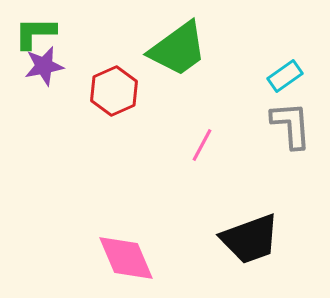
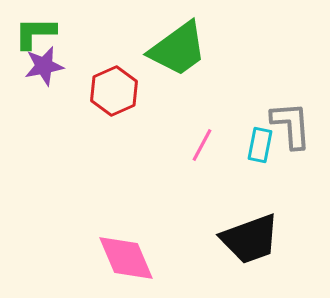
cyan rectangle: moved 25 px left, 69 px down; rotated 44 degrees counterclockwise
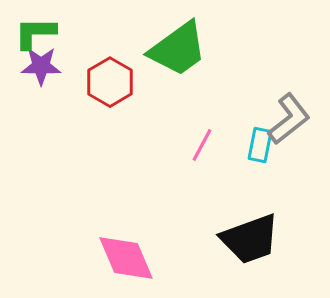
purple star: moved 3 px left; rotated 12 degrees clockwise
red hexagon: moved 4 px left, 9 px up; rotated 6 degrees counterclockwise
gray L-shape: moved 2 px left, 6 px up; rotated 56 degrees clockwise
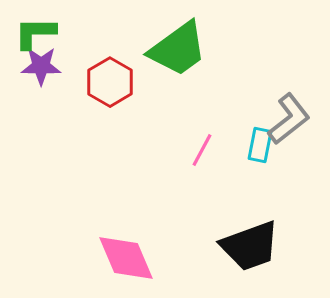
pink line: moved 5 px down
black trapezoid: moved 7 px down
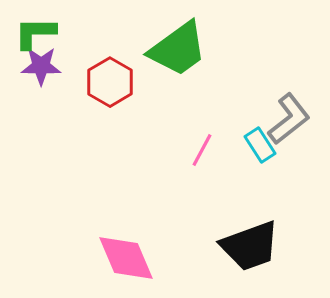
cyan rectangle: rotated 44 degrees counterclockwise
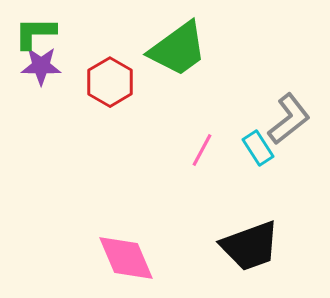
cyan rectangle: moved 2 px left, 3 px down
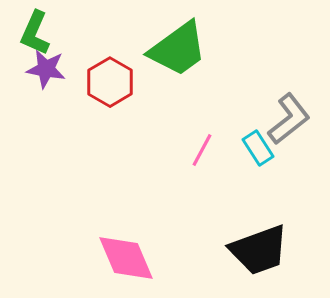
green L-shape: rotated 66 degrees counterclockwise
purple star: moved 5 px right, 3 px down; rotated 9 degrees clockwise
black trapezoid: moved 9 px right, 4 px down
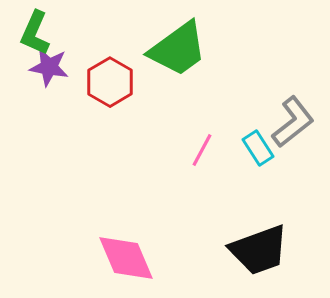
purple star: moved 3 px right, 2 px up
gray L-shape: moved 4 px right, 3 px down
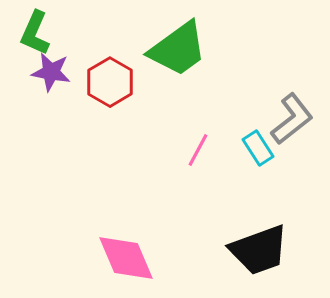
purple star: moved 2 px right, 5 px down
gray L-shape: moved 1 px left, 3 px up
pink line: moved 4 px left
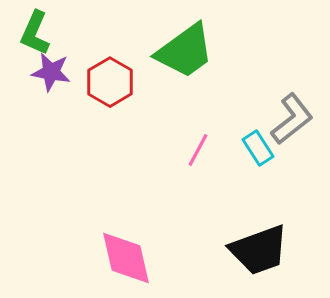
green trapezoid: moved 7 px right, 2 px down
pink diamond: rotated 10 degrees clockwise
